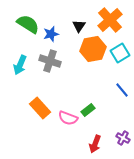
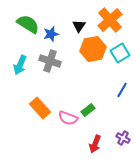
blue line: rotated 70 degrees clockwise
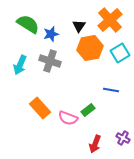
orange hexagon: moved 3 px left, 1 px up
blue line: moved 11 px left; rotated 70 degrees clockwise
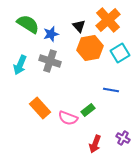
orange cross: moved 2 px left
black triangle: rotated 16 degrees counterclockwise
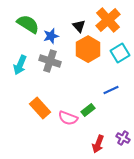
blue star: moved 2 px down
orange hexagon: moved 2 px left, 1 px down; rotated 20 degrees counterclockwise
blue line: rotated 35 degrees counterclockwise
red arrow: moved 3 px right
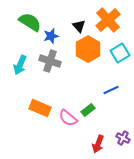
green semicircle: moved 2 px right, 2 px up
orange rectangle: rotated 25 degrees counterclockwise
pink semicircle: rotated 18 degrees clockwise
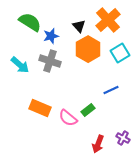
cyan arrow: rotated 72 degrees counterclockwise
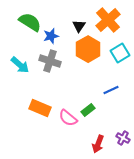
black triangle: rotated 16 degrees clockwise
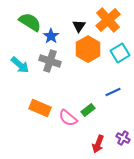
blue star: rotated 21 degrees counterclockwise
blue line: moved 2 px right, 2 px down
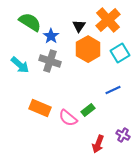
blue line: moved 2 px up
purple cross: moved 3 px up
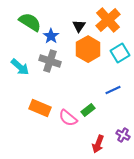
cyan arrow: moved 2 px down
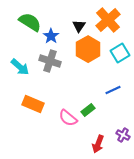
orange rectangle: moved 7 px left, 4 px up
